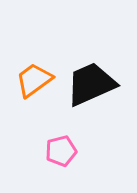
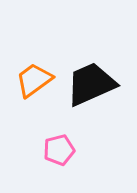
pink pentagon: moved 2 px left, 1 px up
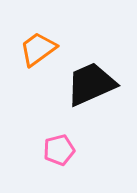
orange trapezoid: moved 4 px right, 31 px up
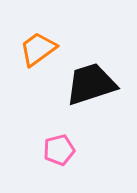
black trapezoid: rotated 6 degrees clockwise
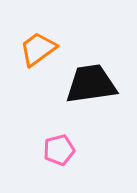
black trapezoid: rotated 10 degrees clockwise
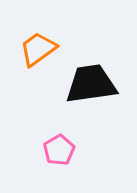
pink pentagon: rotated 16 degrees counterclockwise
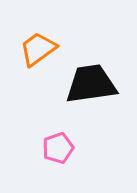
pink pentagon: moved 1 px left, 2 px up; rotated 12 degrees clockwise
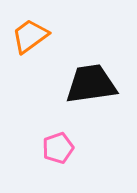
orange trapezoid: moved 8 px left, 13 px up
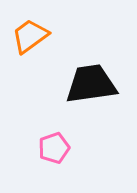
pink pentagon: moved 4 px left
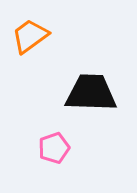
black trapezoid: moved 9 px down; rotated 10 degrees clockwise
